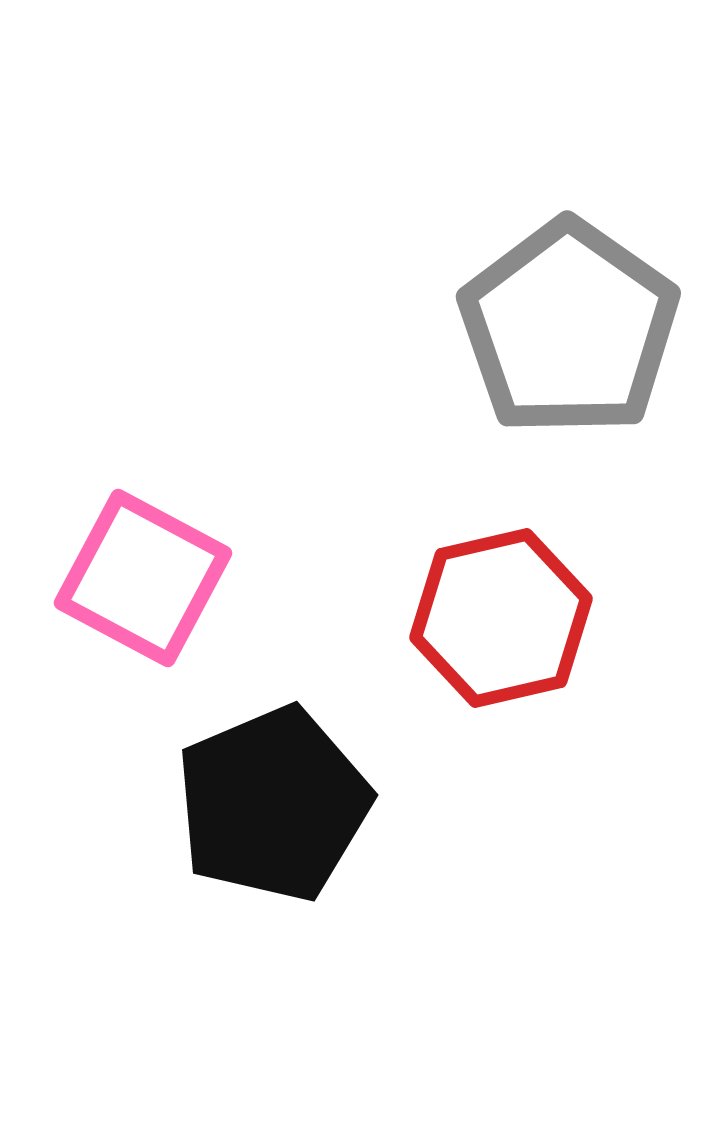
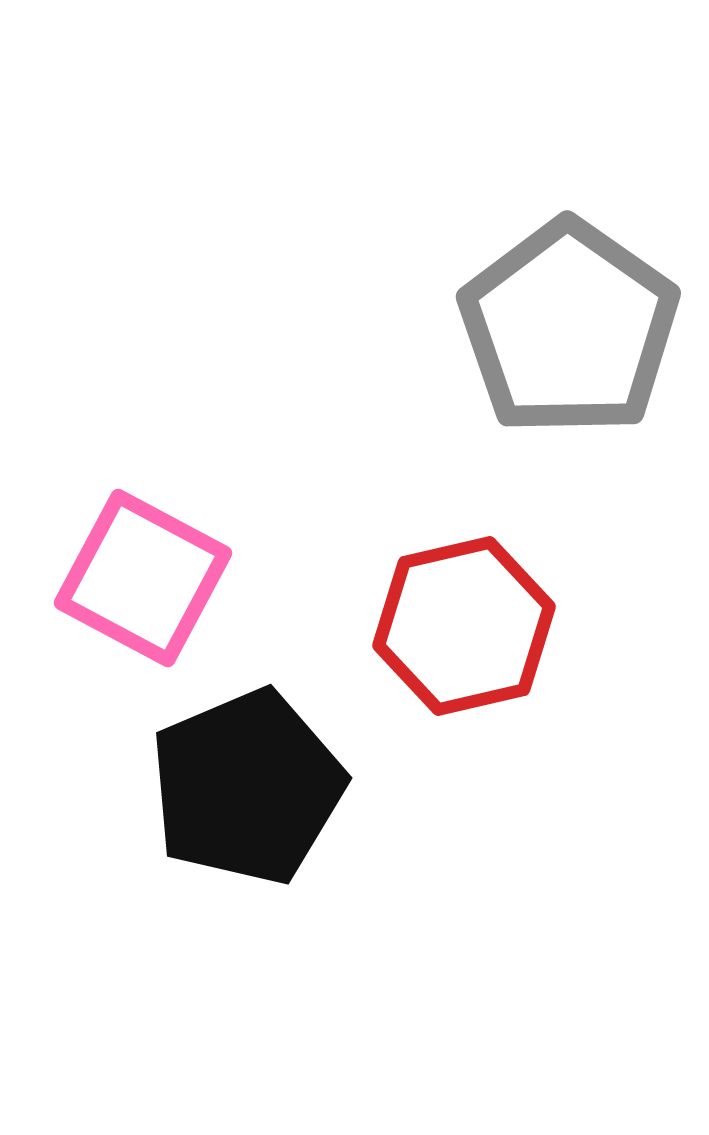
red hexagon: moved 37 px left, 8 px down
black pentagon: moved 26 px left, 17 px up
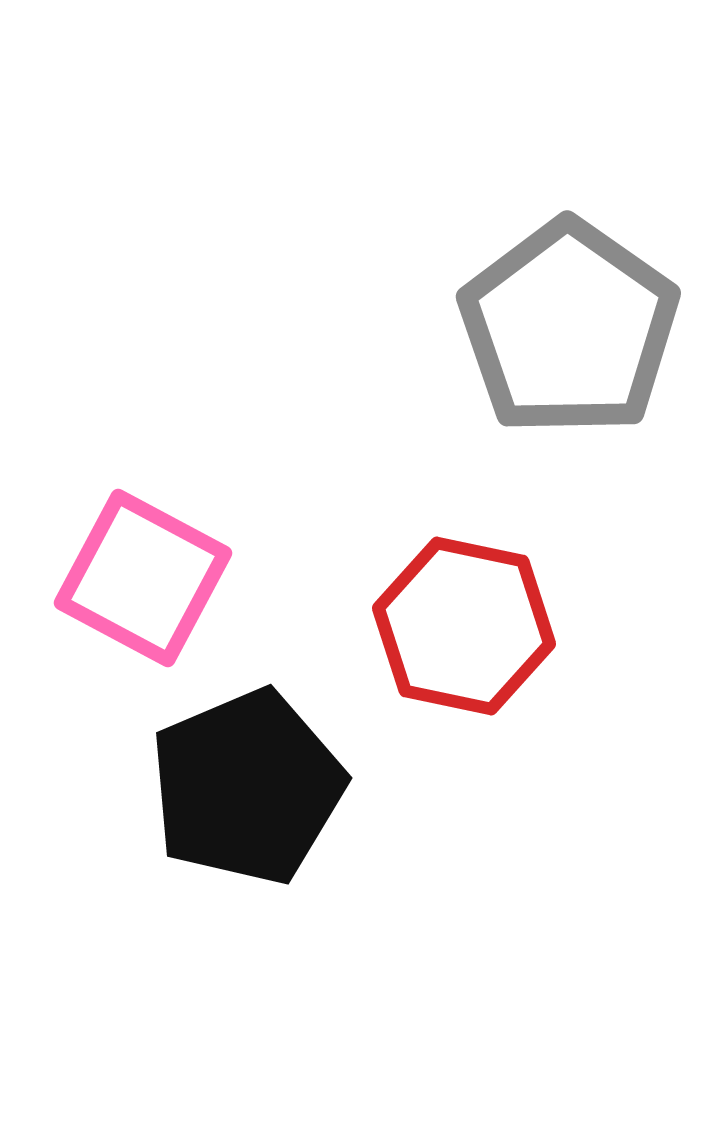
red hexagon: rotated 25 degrees clockwise
